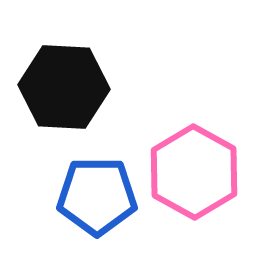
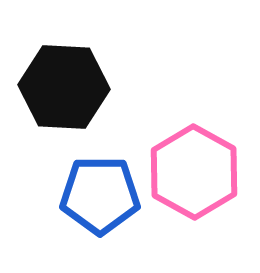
blue pentagon: moved 3 px right, 1 px up
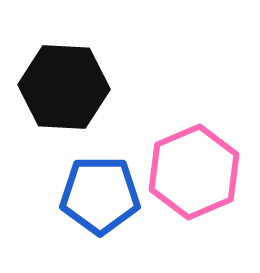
pink hexagon: rotated 8 degrees clockwise
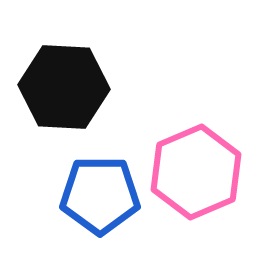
pink hexagon: moved 2 px right
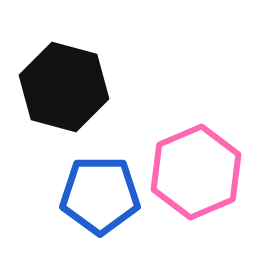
black hexagon: rotated 12 degrees clockwise
